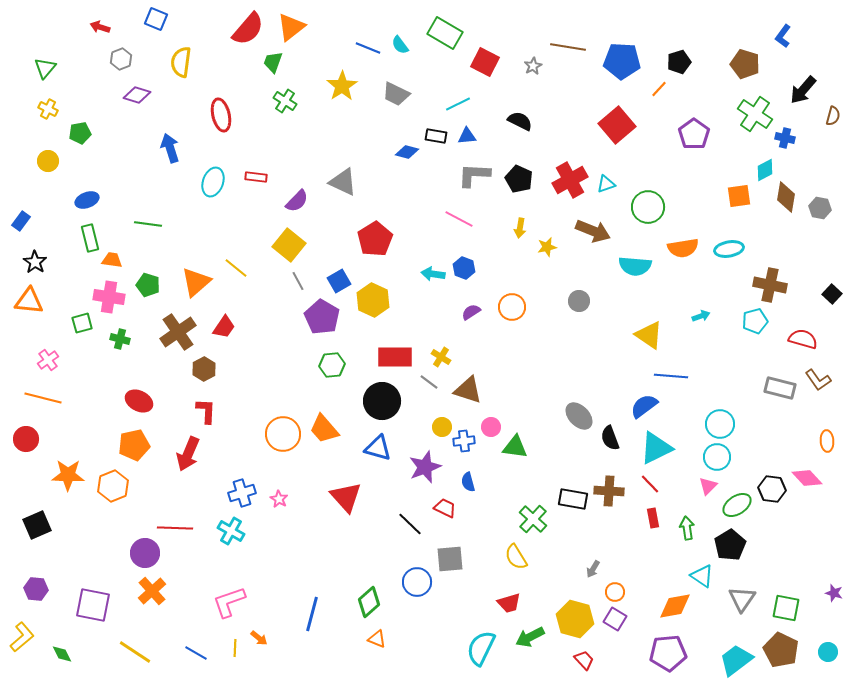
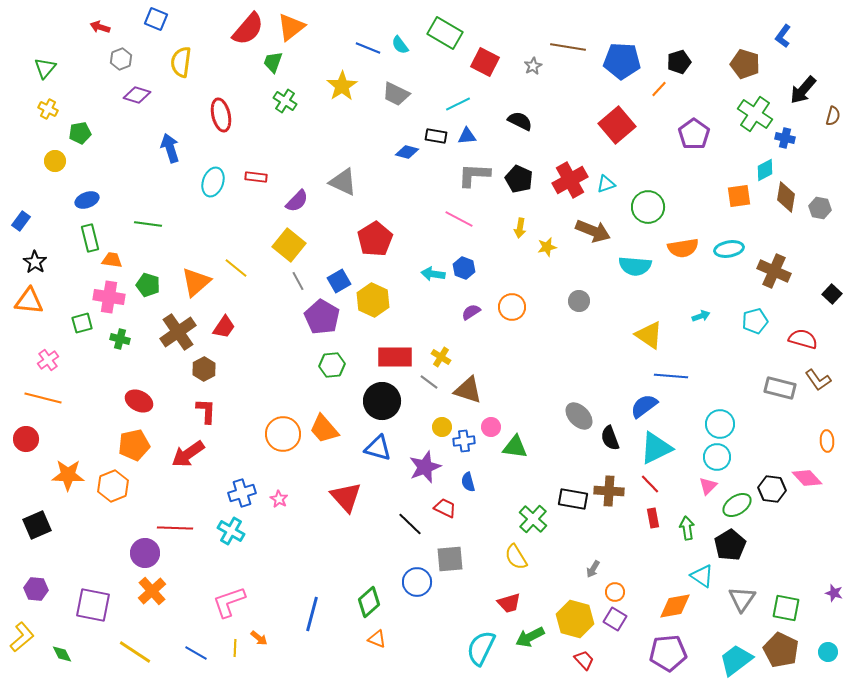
yellow circle at (48, 161): moved 7 px right
brown cross at (770, 285): moved 4 px right, 14 px up; rotated 12 degrees clockwise
red arrow at (188, 454): rotated 32 degrees clockwise
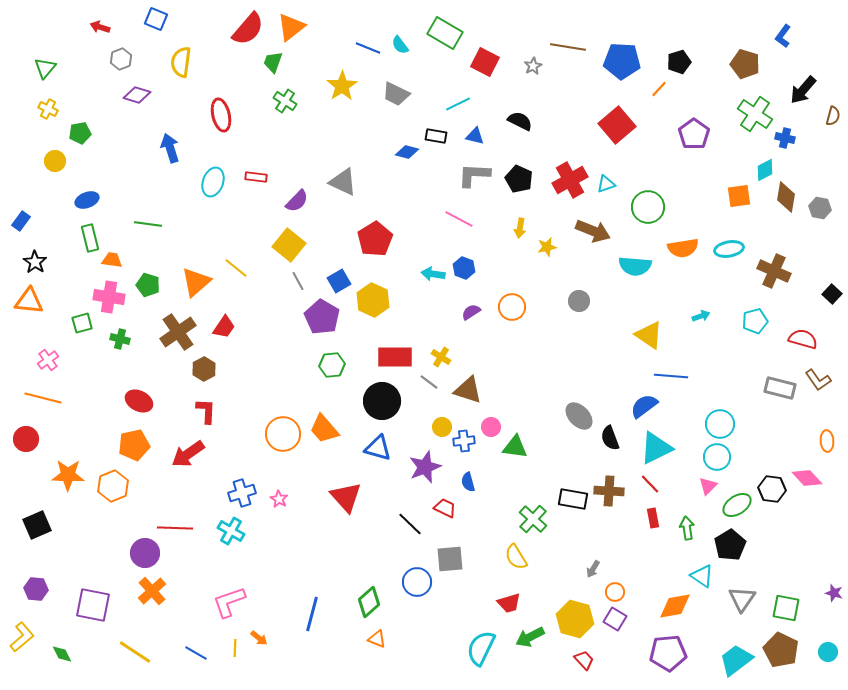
blue triangle at (467, 136): moved 8 px right; rotated 18 degrees clockwise
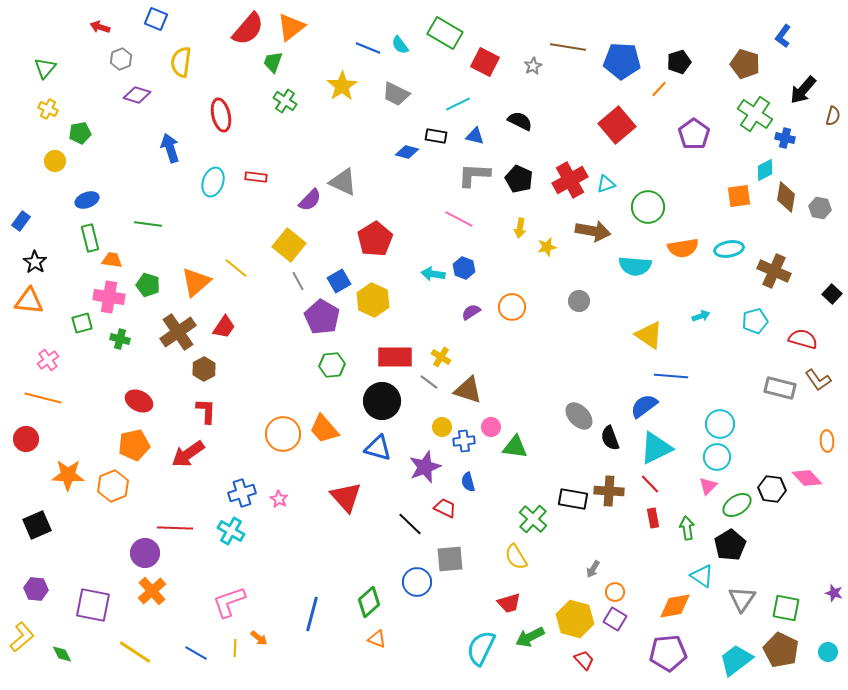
purple semicircle at (297, 201): moved 13 px right, 1 px up
brown arrow at (593, 231): rotated 12 degrees counterclockwise
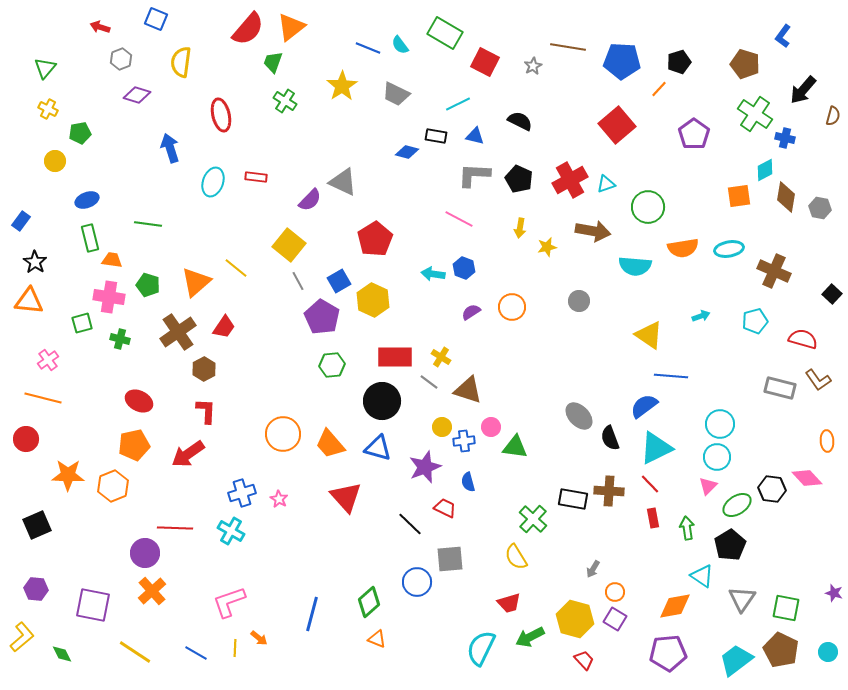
orange trapezoid at (324, 429): moved 6 px right, 15 px down
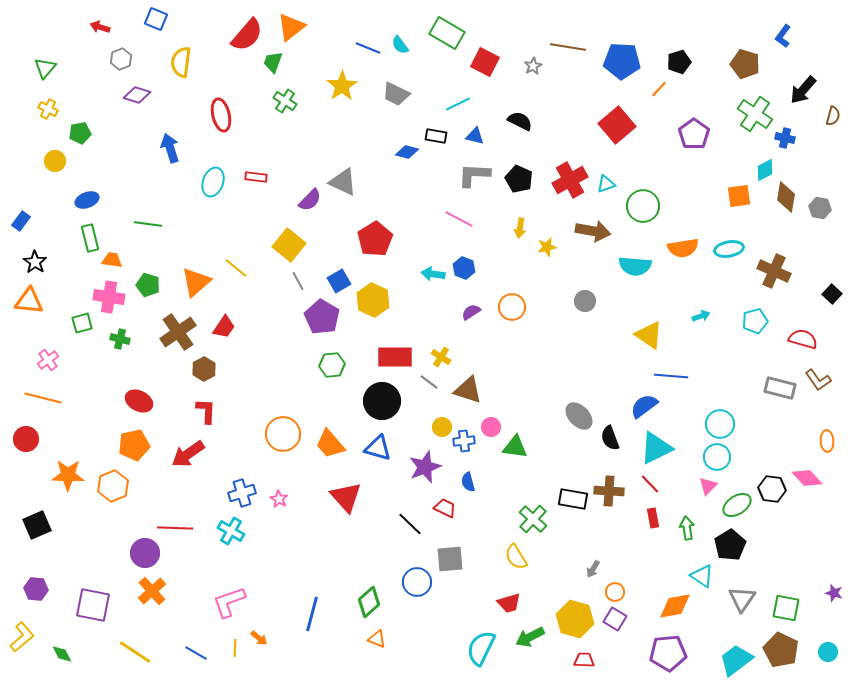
red semicircle at (248, 29): moved 1 px left, 6 px down
green rectangle at (445, 33): moved 2 px right
green circle at (648, 207): moved 5 px left, 1 px up
gray circle at (579, 301): moved 6 px right
red trapezoid at (584, 660): rotated 45 degrees counterclockwise
